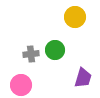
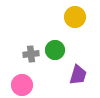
purple trapezoid: moved 5 px left, 3 px up
pink circle: moved 1 px right
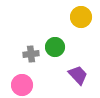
yellow circle: moved 6 px right
green circle: moved 3 px up
purple trapezoid: rotated 60 degrees counterclockwise
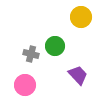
green circle: moved 1 px up
gray cross: rotated 21 degrees clockwise
pink circle: moved 3 px right
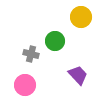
green circle: moved 5 px up
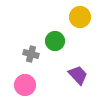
yellow circle: moved 1 px left
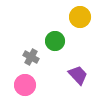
gray cross: moved 3 px down; rotated 14 degrees clockwise
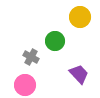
purple trapezoid: moved 1 px right, 1 px up
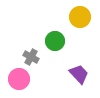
pink circle: moved 6 px left, 6 px up
